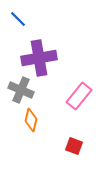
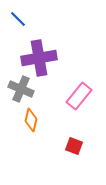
gray cross: moved 1 px up
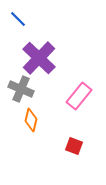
purple cross: rotated 36 degrees counterclockwise
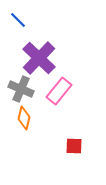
blue line: moved 1 px down
pink rectangle: moved 20 px left, 5 px up
orange diamond: moved 7 px left, 2 px up
red square: rotated 18 degrees counterclockwise
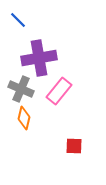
purple cross: rotated 36 degrees clockwise
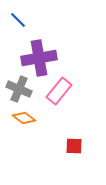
gray cross: moved 2 px left
orange diamond: rotated 65 degrees counterclockwise
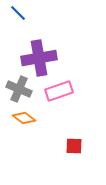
blue line: moved 7 px up
pink rectangle: rotated 32 degrees clockwise
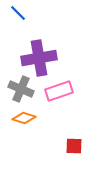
gray cross: moved 2 px right
orange diamond: rotated 20 degrees counterclockwise
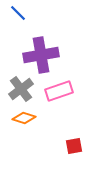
purple cross: moved 2 px right, 3 px up
gray cross: rotated 30 degrees clockwise
red square: rotated 12 degrees counterclockwise
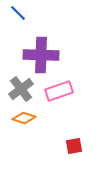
purple cross: rotated 12 degrees clockwise
